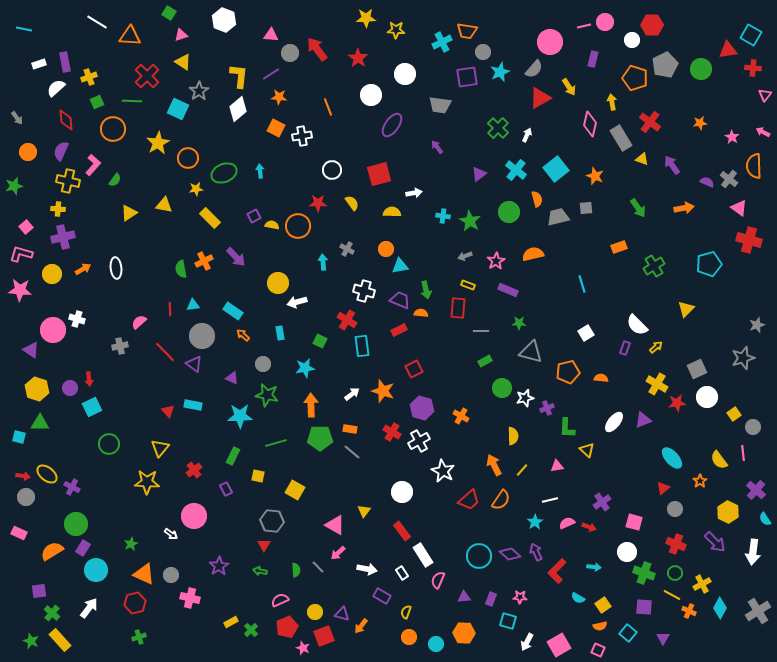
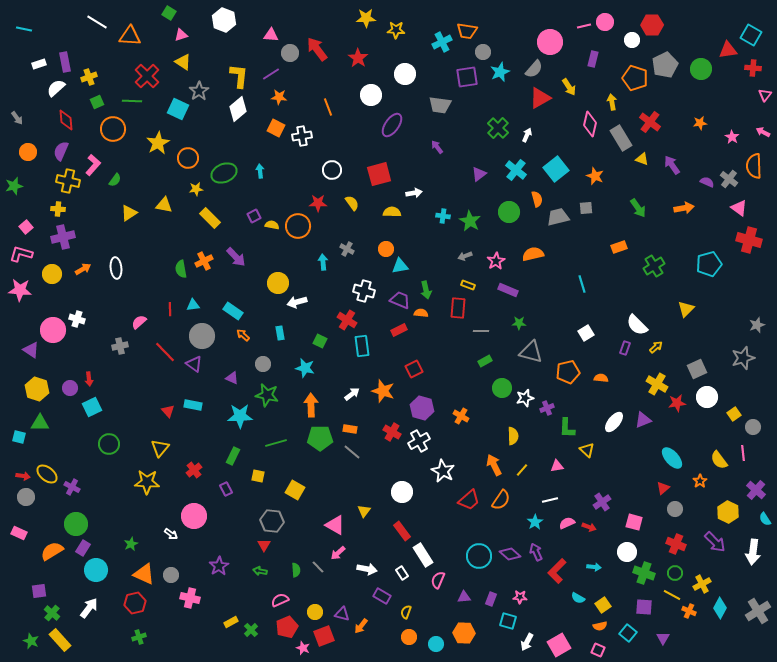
cyan star at (305, 368): rotated 24 degrees clockwise
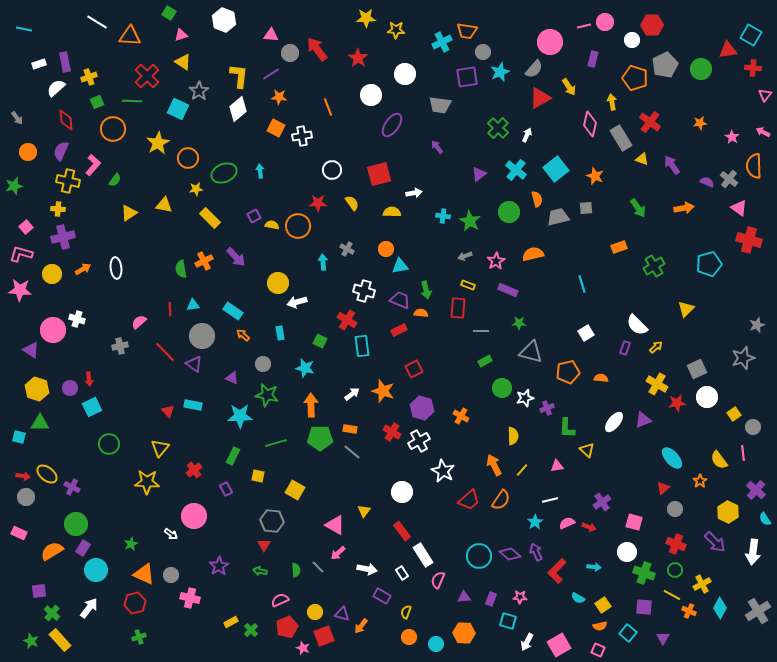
green circle at (675, 573): moved 3 px up
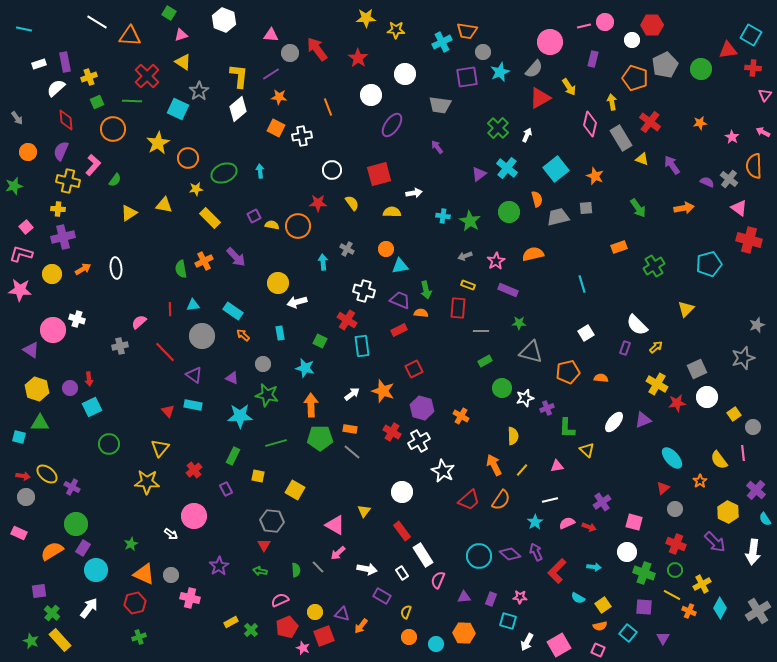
cyan cross at (516, 170): moved 9 px left, 2 px up
purple triangle at (194, 364): moved 11 px down
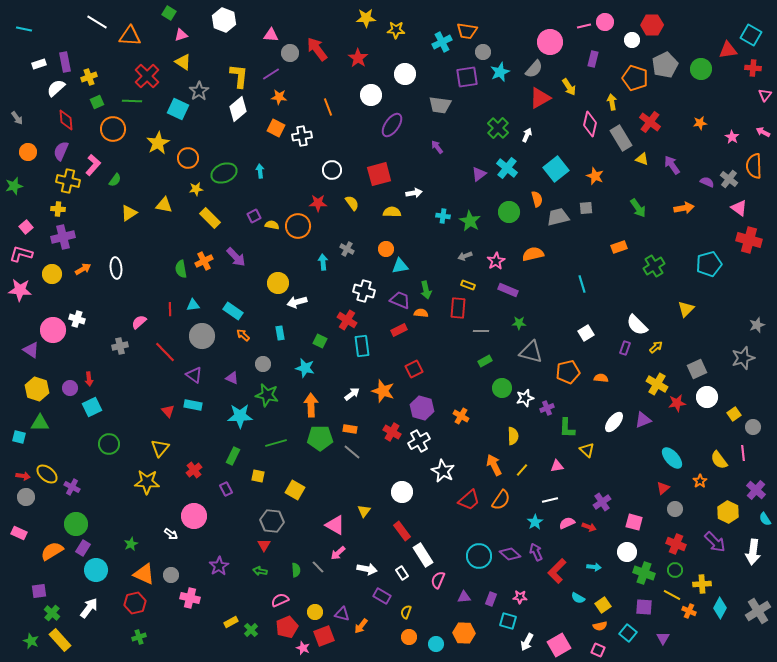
yellow cross at (702, 584): rotated 24 degrees clockwise
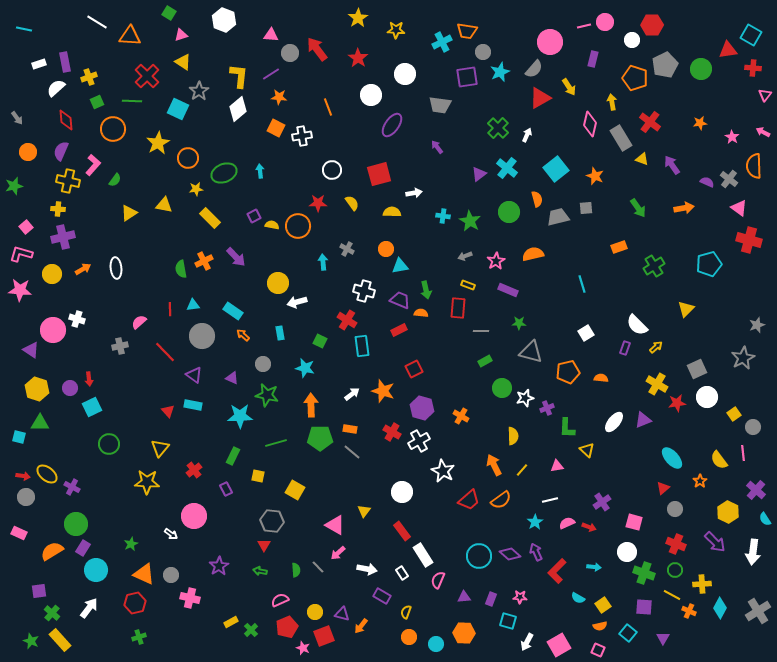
yellow star at (366, 18): moved 8 px left; rotated 30 degrees counterclockwise
gray star at (743, 358): rotated 10 degrees counterclockwise
orange semicircle at (501, 500): rotated 20 degrees clockwise
